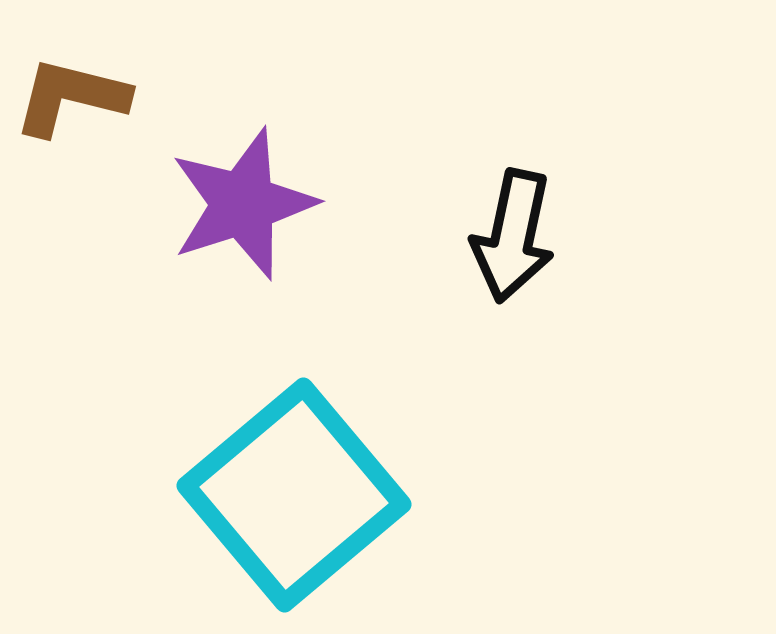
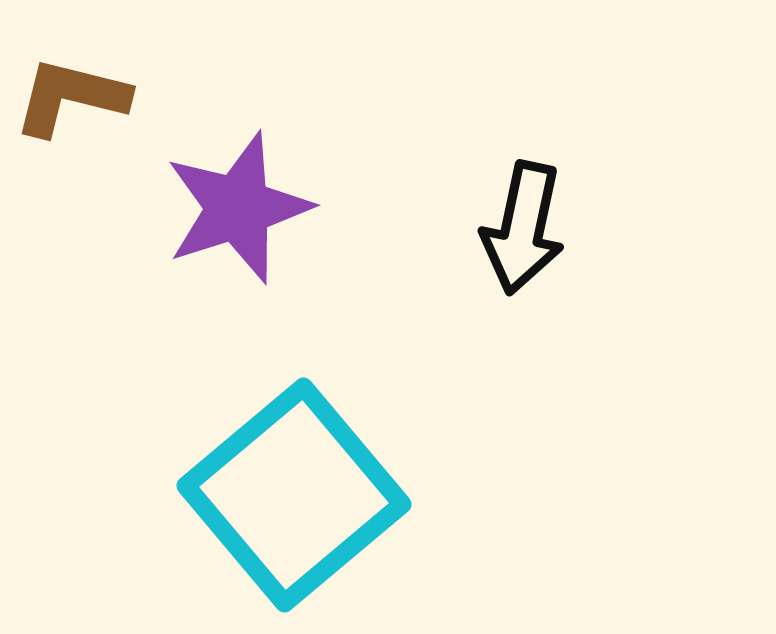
purple star: moved 5 px left, 4 px down
black arrow: moved 10 px right, 8 px up
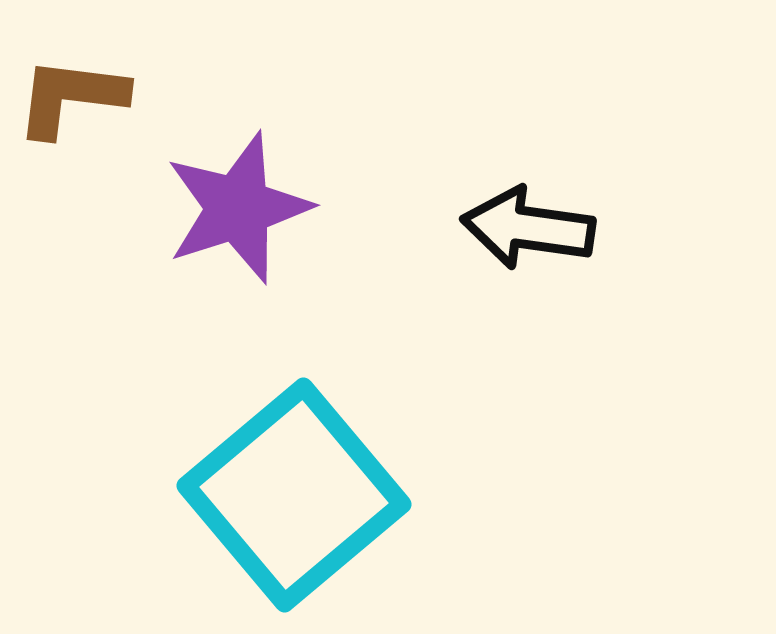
brown L-shape: rotated 7 degrees counterclockwise
black arrow: moved 5 px right; rotated 86 degrees clockwise
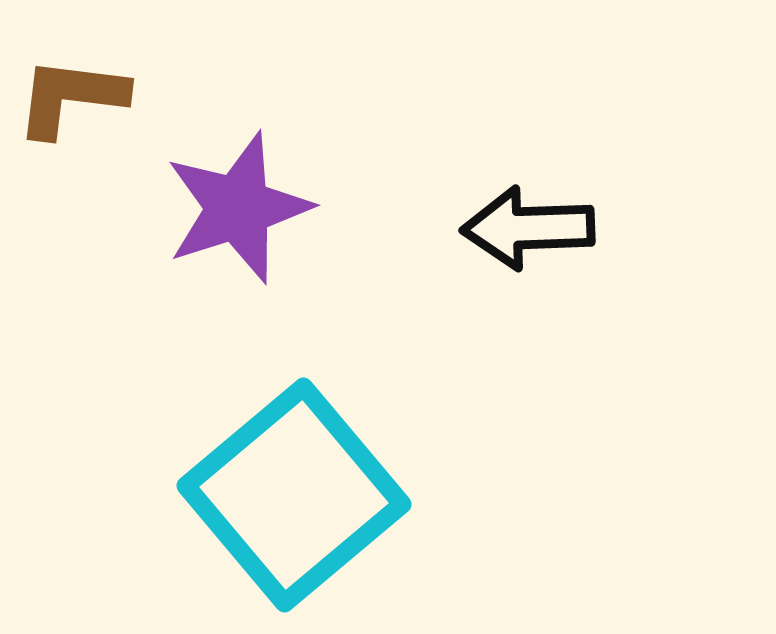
black arrow: rotated 10 degrees counterclockwise
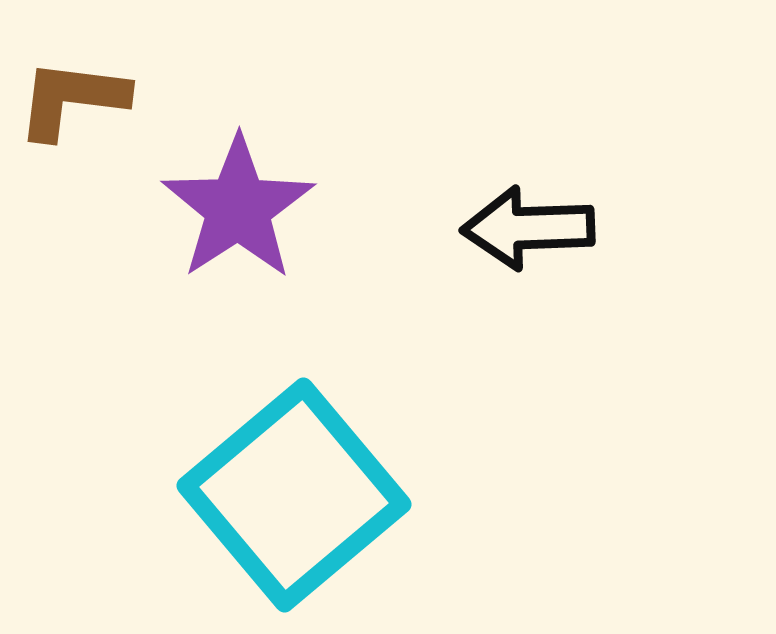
brown L-shape: moved 1 px right, 2 px down
purple star: rotated 15 degrees counterclockwise
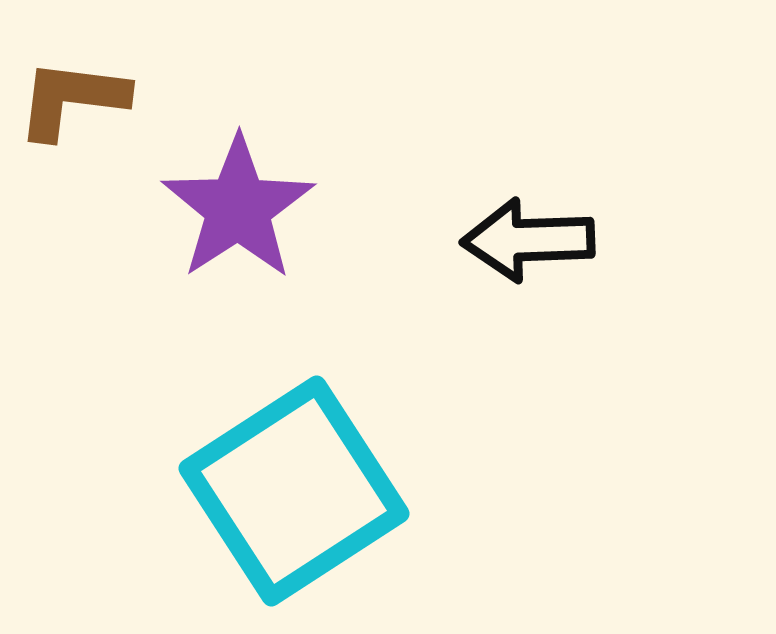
black arrow: moved 12 px down
cyan square: moved 4 px up; rotated 7 degrees clockwise
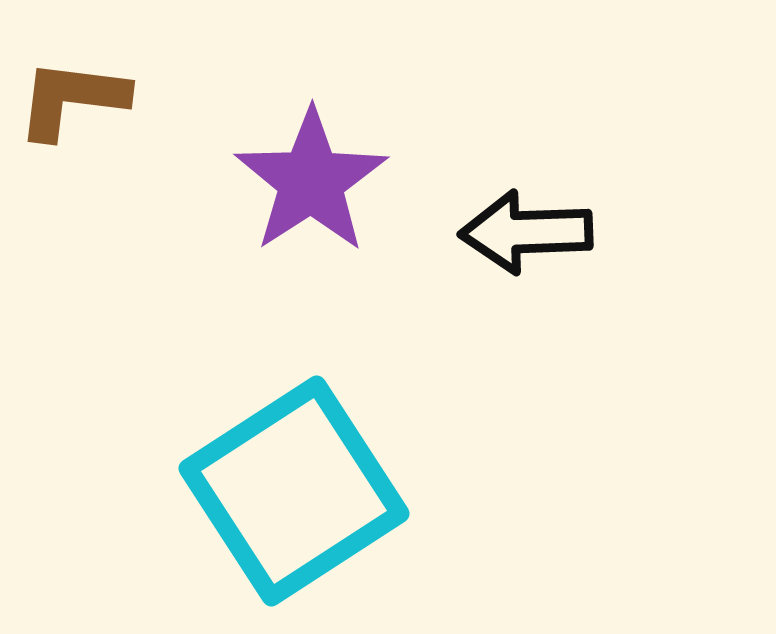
purple star: moved 73 px right, 27 px up
black arrow: moved 2 px left, 8 px up
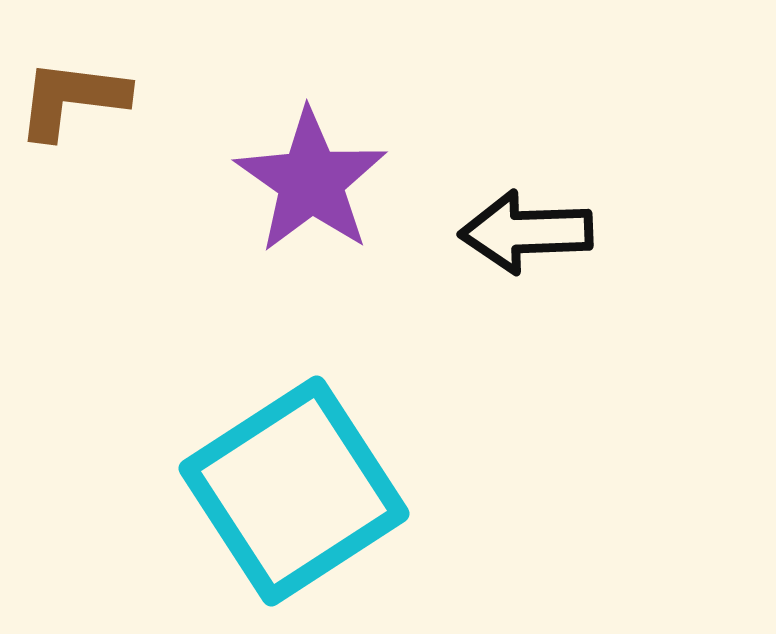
purple star: rotated 4 degrees counterclockwise
